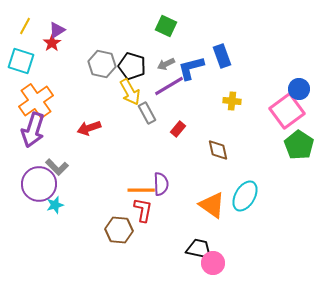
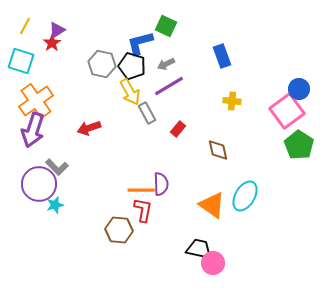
blue L-shape: moved 51 px left, 25 px up
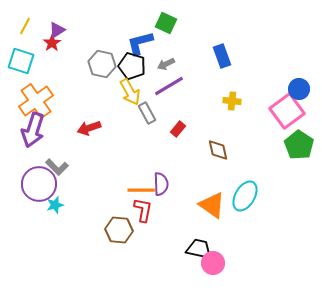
green square: moved 3 px up
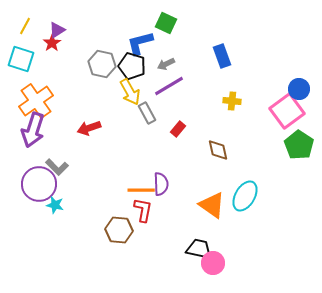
cyan square: moved 2 px up
cyan star: rotated 30 degrees clockwise
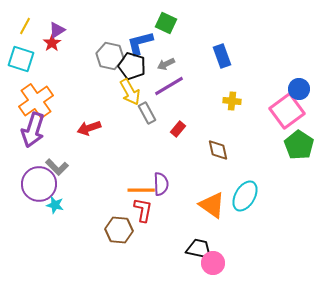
gray hexagon: moved 8 px right, 8 px up
